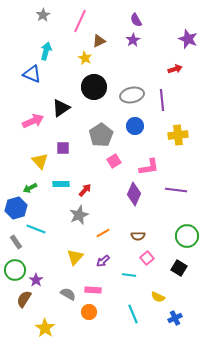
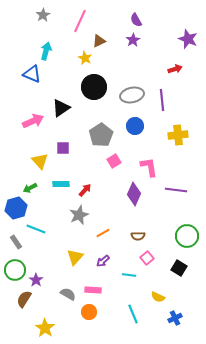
pink L-shape at (149, 167): rotated 90 degrees counterclockwise
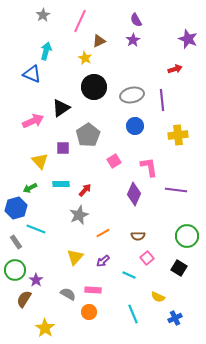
gray pentagon at (101, 135): moved 13 px left
cyan line at (129, 275): rotated 16 degrees clockwise
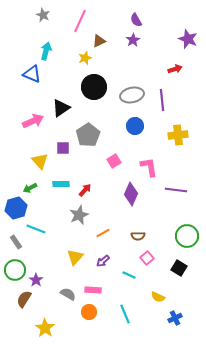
gray star at (43, 15): rotated 16 degrees counterclockwise
yellow star at (85, 58): rotated 24 degrees clockwise
purple diamond at (134, 194): moved 3 px left
cyan line at (133, 314): moved 8 px left
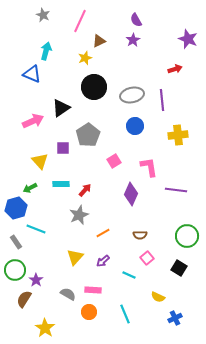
brown semicircle at (138, 236): moved 2 px right, 1 px up
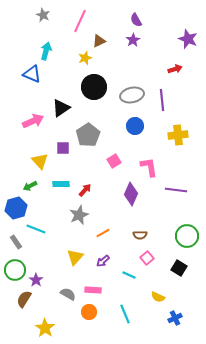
green arrow at (30, 188): moved 2 px up
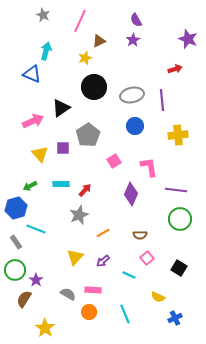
yellow triangle at (40, 161): moved 7 px up
green circle at (187, 236): moved 7 px left, 17 px up
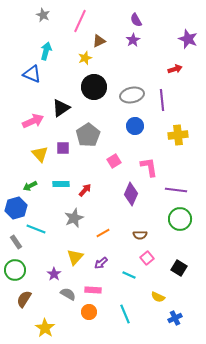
gray star at (79, 215): moved 5 px left, 3 px down
purple arrow at (103, 261): moved 2 px left, 2 px down
purple star at (36, 280): moved 18 px right, 6 px up
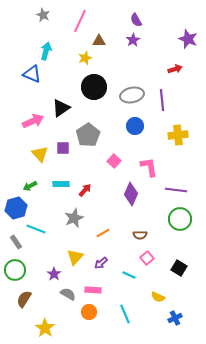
brown triangle at (99, 41): rotated 24 degrees clockwise
pink square at (114, 161): rotated 16 degrees counterclockwise
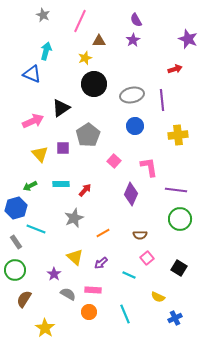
black circle at (94, 87): moved 3 px up
yellow triangle at (75, 257): rotated 30 degrees counterclockwise
